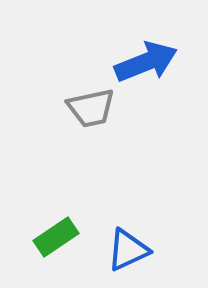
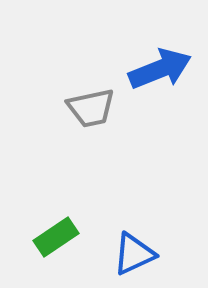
blue arrow: moved 14 px right, 7 px down
blue triangle: moved 6 px right, 4 px down
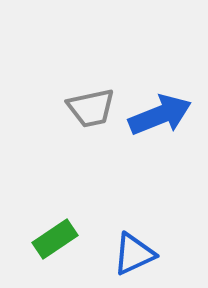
blue arrow: moved 46 px down
green rectangle: moved 1 px left, 2 px down
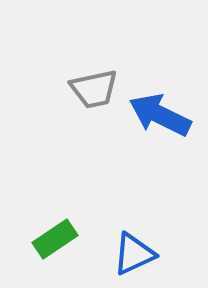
gray trapezoid: moved 3 px right, 19 px up
blue arrow: rotated 132 degrees counterclockwise
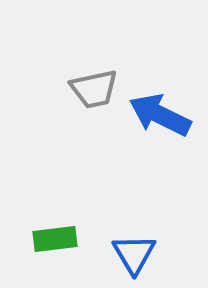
green rectangle: rotated 27 degrees clockwise
blue triangle: rotated 36 degrees counterclockwise
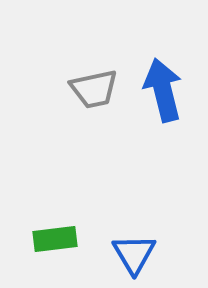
blue arrow: moved 3 px right, 25 px up; rotated 50 degrees clockwise
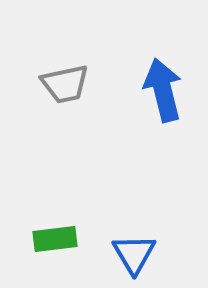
gray trapezoid: moved 29 px left, 5 px up
